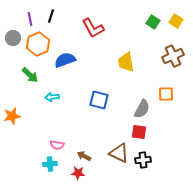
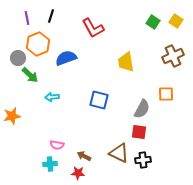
purple line: moved 3 px left, 1 px up
gray circle: moved 5 px right, 20 px down
blue semicircle: moved 1 px right, 2 px up
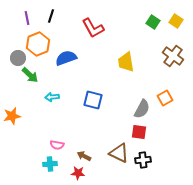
brown cross: rotated 30 degrees counterclockwise
orange square: moved 1 px left, 4 px down; rotated 28 degrees counterclockwise
blue square: moved 6 px left
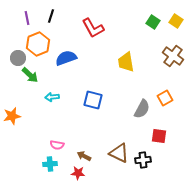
red square: moved 20 px right, 4 px down
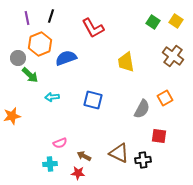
orange hexagon: moved 2 px right
pink semicircle: moved 3 px right, 2 px up; rotated 32 degrees counterclockwise
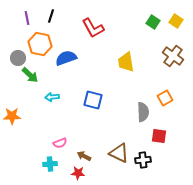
orange hexagon: rotated 25 degrees counterclockwise
gray semicircle: moved 1 px right, 3 px down; rotated 30 degrees counterclockwise
orange star: rotated 12 degrees clockwise
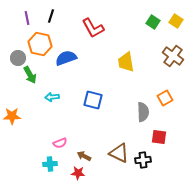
green arrow: rotated 18 degrees clockwise
red square: moved 1 px down
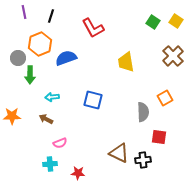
purple line: moved 3 px left, 6 px up
orange hexagon: rotated 25 degrees clockwise
brown cross: rotated 10 degrees clockwise
green arrow: rotated 30 degrees clockwise
brown arrow: moved 38 px left, 37 px up
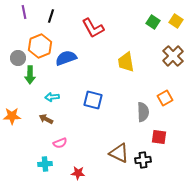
orange hexagon: moved 2 px down
cyan cross: moved 5 px left
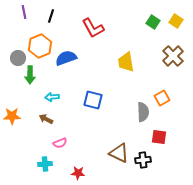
orange square: moved 3 px left
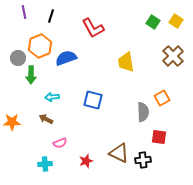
green arrow: moved 1 px right
orange star: moved 6 px down
red star: moved 8 px right, 12 px up; rotated 24 degrees counterclockwise
